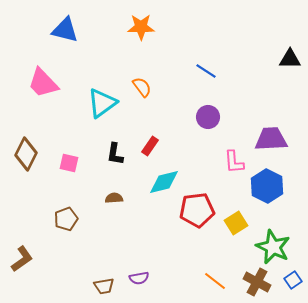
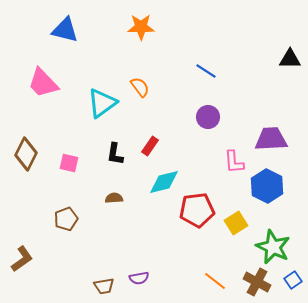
orange semicircle: moved 2 px left
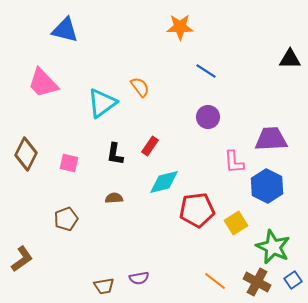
orange star: moved 39 px right
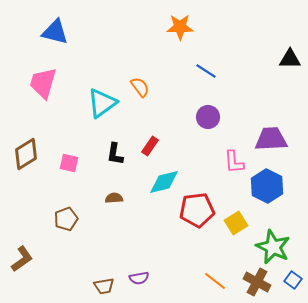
blue triangle: moved 10 px left, 2 px down
pink trapezoid: rotated 60 degrees clockwise
brown diamond: rotated 32 degrees clockwise
blue square: rotated 18 degrees counterclockwise
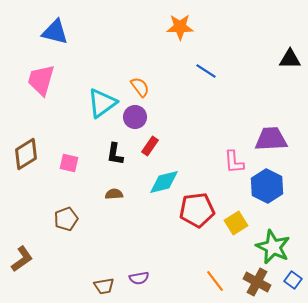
pink trapezoid: moved 2 px left, 3 px up
purple circle: moved 73 px left
brown semicircle: moved 4 px up
orange line: rotated 15 degrees clockwise
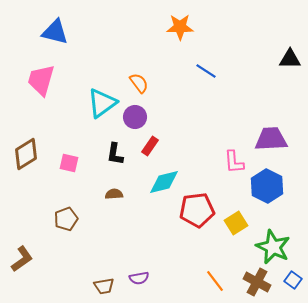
orange semicircle: moved 1 px left, 4 px up
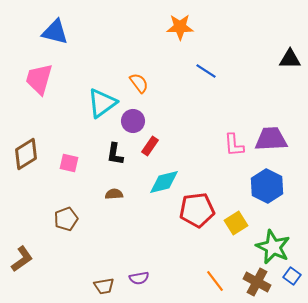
pink trapezoid: moved 2 px left, 1 px up
purple circle: moved 2 px left, 4 px down
pink L-shape: moved 17 px up
blue square: moved 1 px left, 4 px up
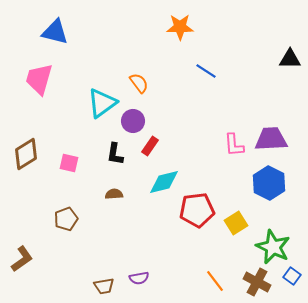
blue hexagon: moved 2 px right, 3 px up
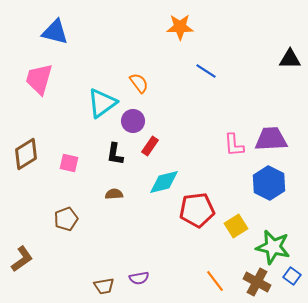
yellow square: moved 3 px down
green star: rotated 12 degrees counterclockwise
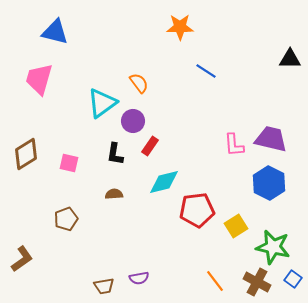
purple trapezoid: rotated 16 degrees clockwise
blue square: moved 1 px right, 3 px down
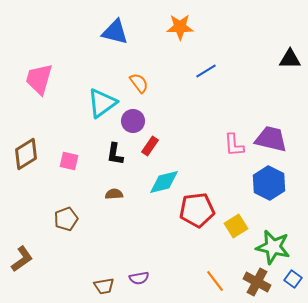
blue triangle: moved 60 px right
blue line: rotated 65 degrees counterclockwise
pink square: moved 2 px up
